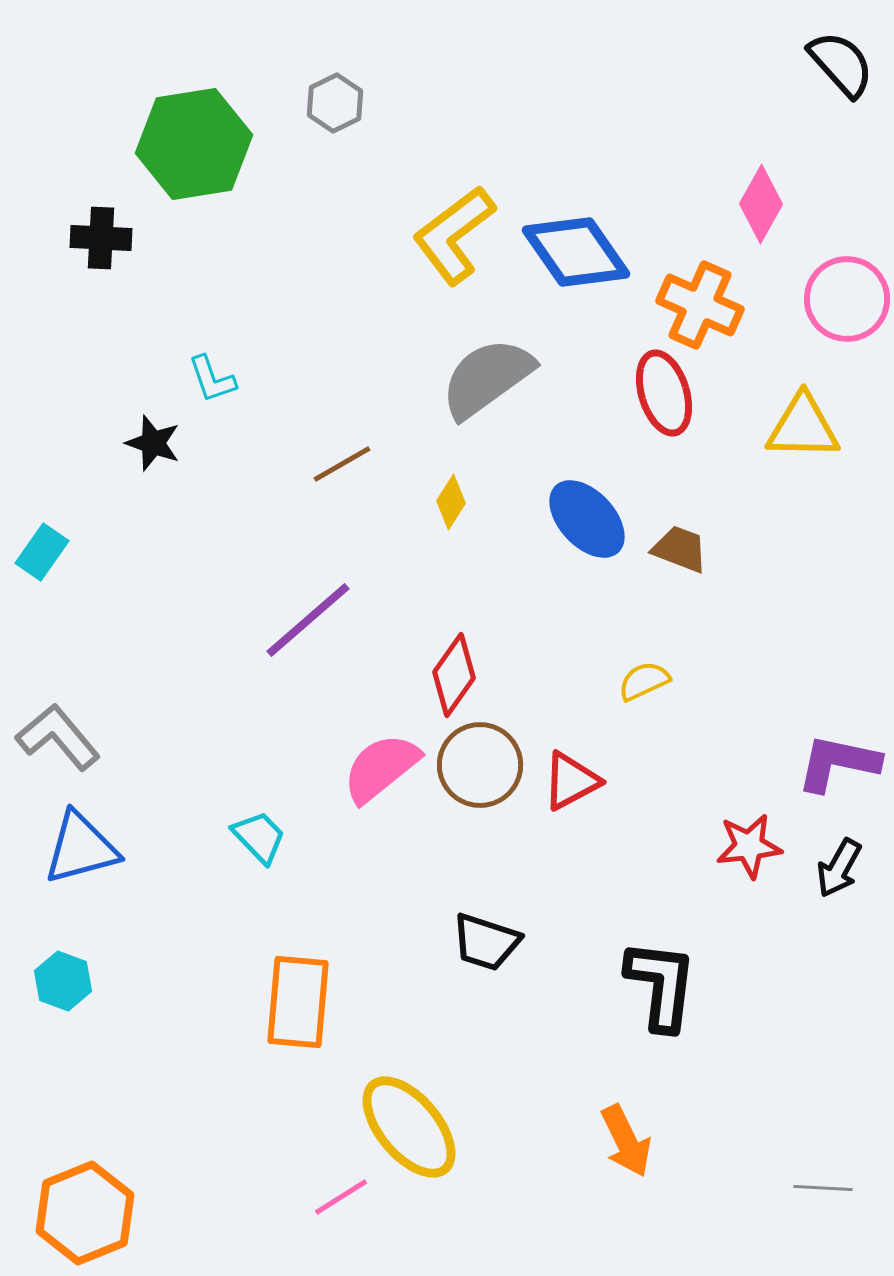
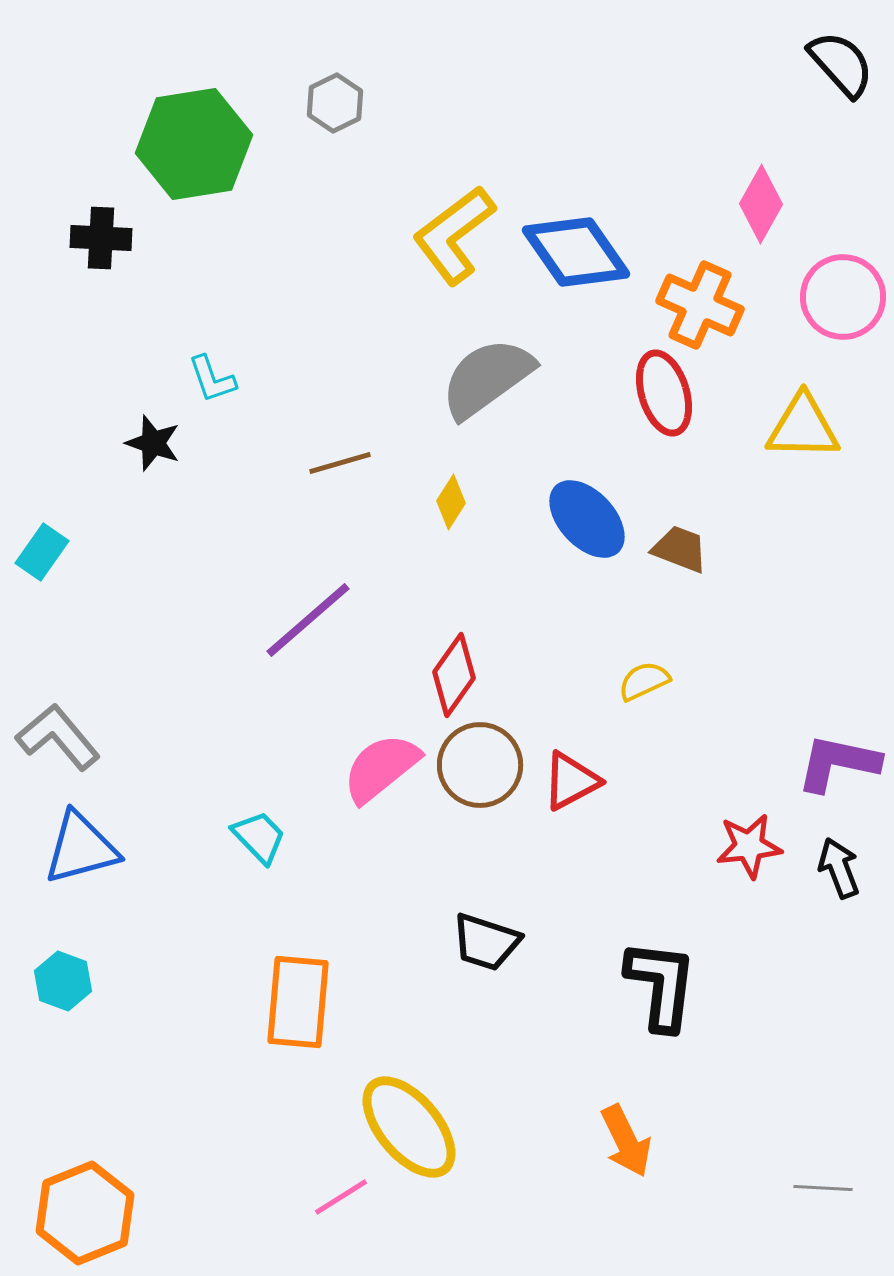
pink circle: moved 4 px left, 2 px up
brown line: moved 2 px left, 1 px up; rotated 14 degrees clockwise
black arrow: rotated 130 degrees clockwise
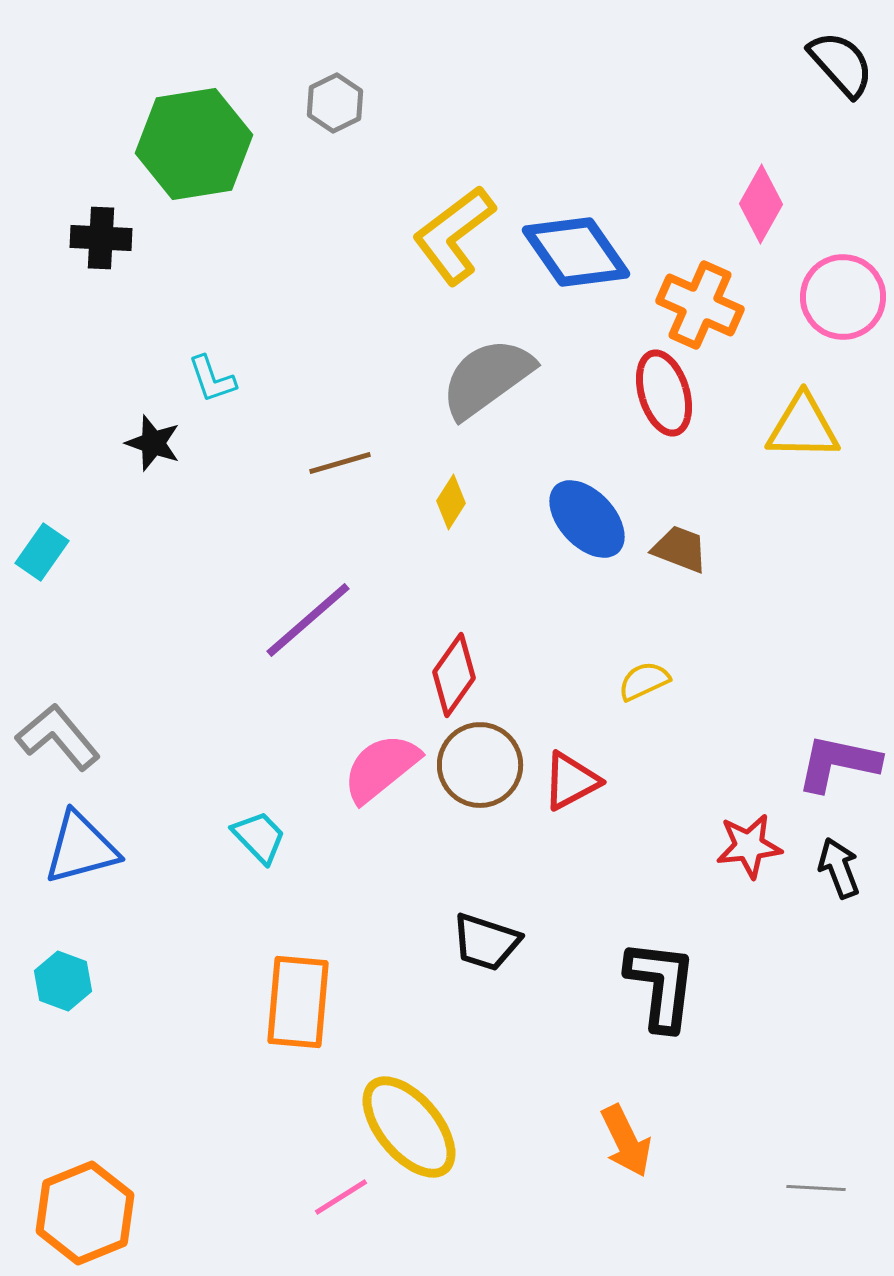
gray line: moved 7 px left
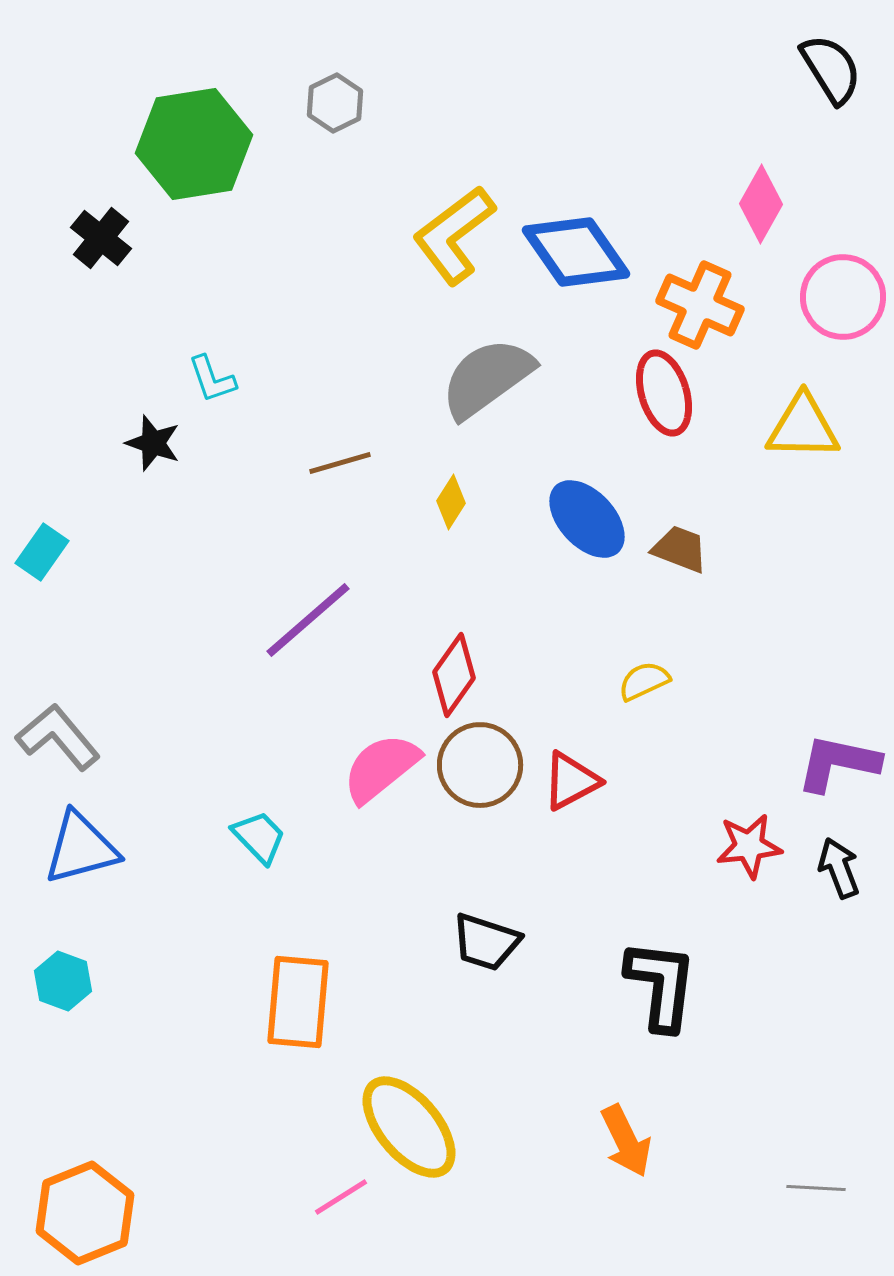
black semicircle: moved 10 px left, 5 px down; rotated 10 degrees clockwise
black cross: rotated 36 degrees clockwise
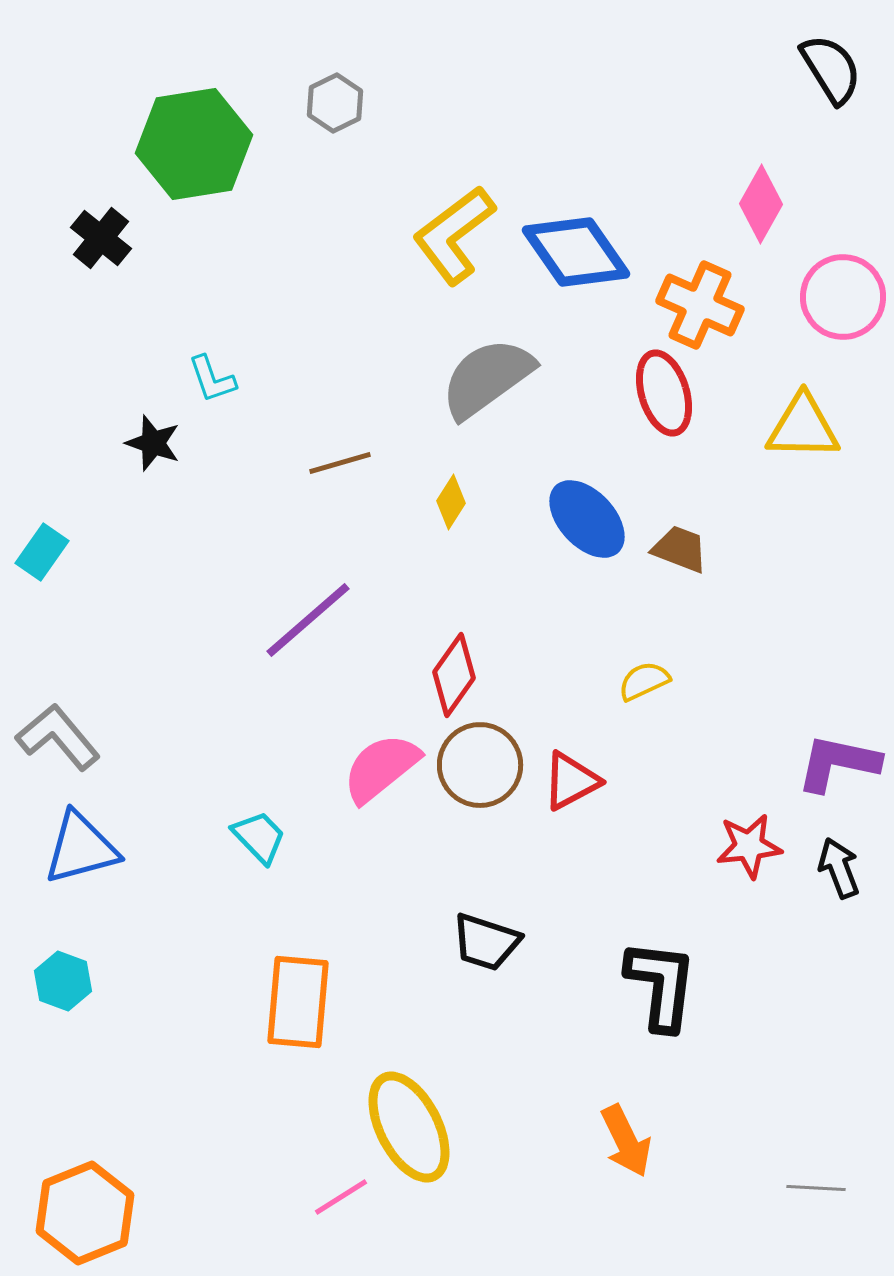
yellow ellipse: rotated 13 degrees clockwise
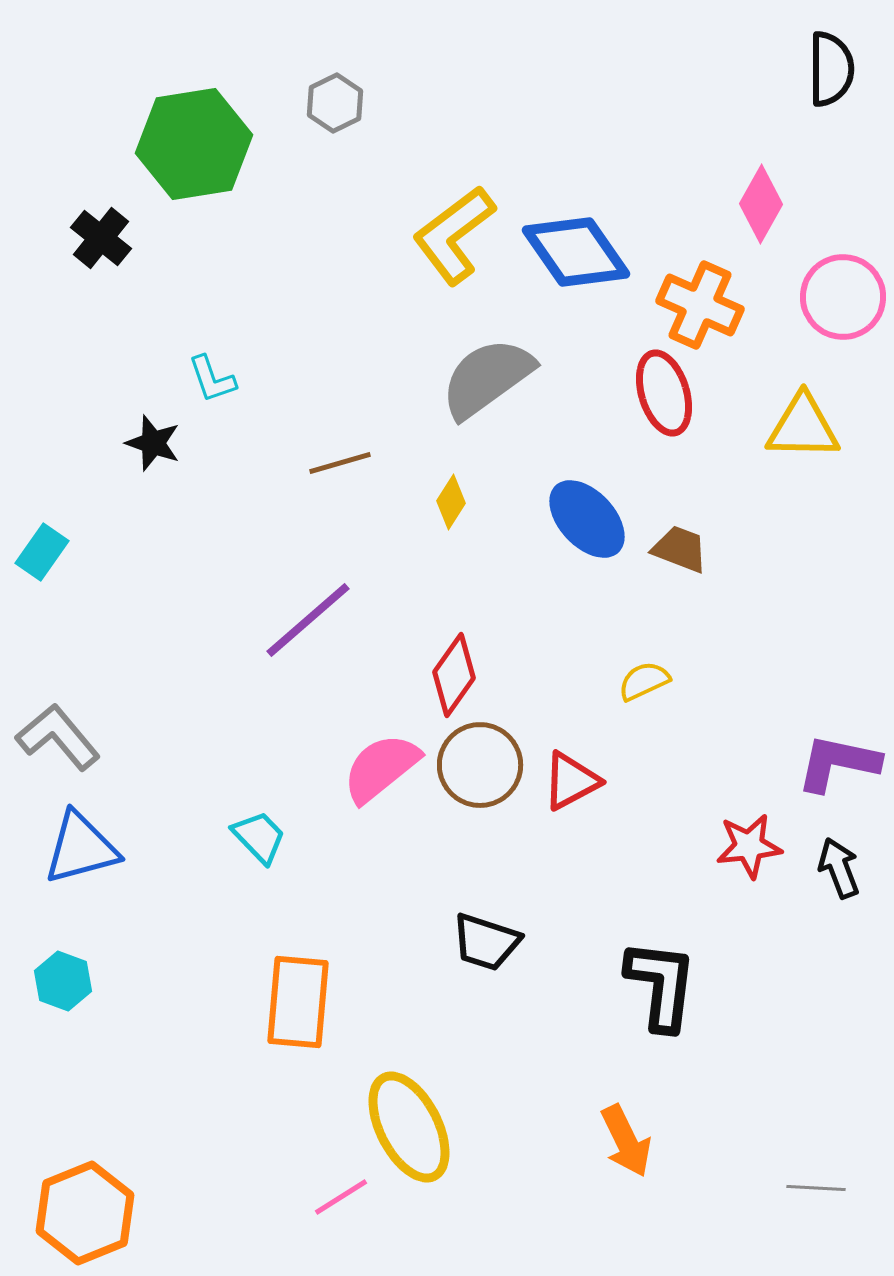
black semicircle: rotated 32 degrees clockwise
